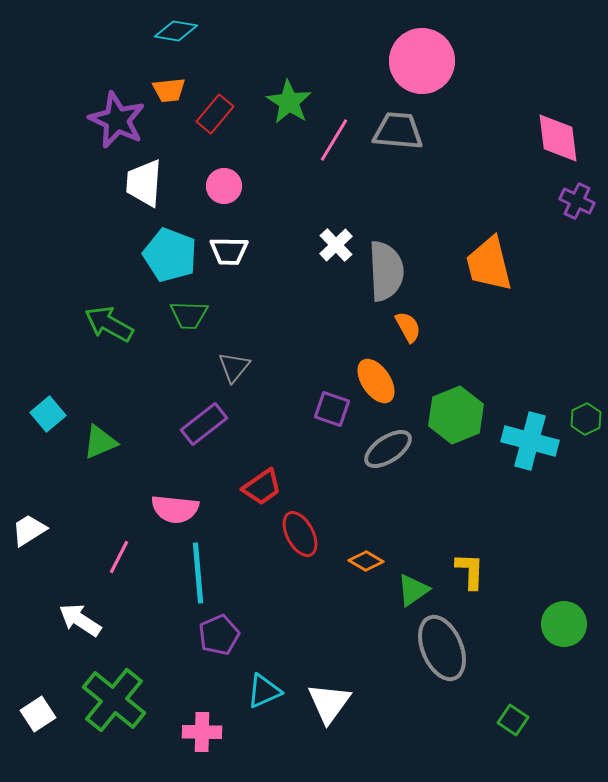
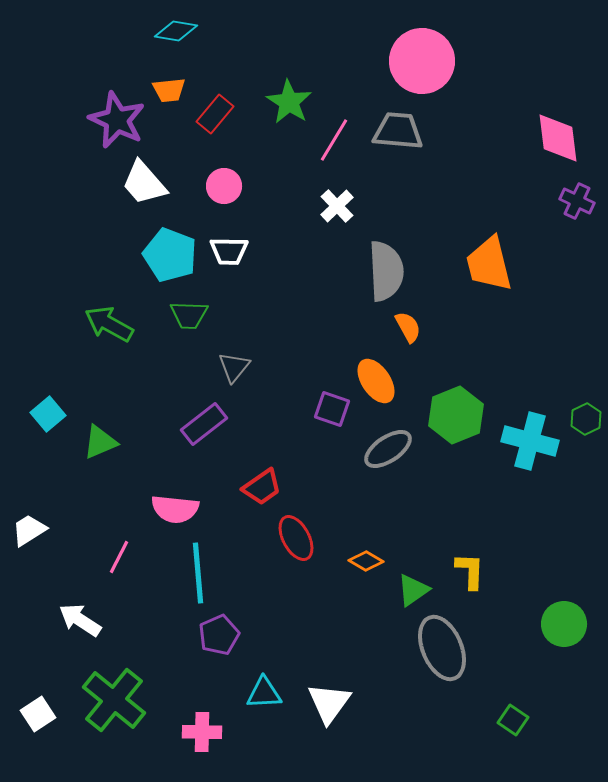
white trapezoid at (144, 183): rotated 45 degrees counterclockwise
white cross at (336, 245): moved 1 px right, 39 px up
red ellipse at (300, 534): moved 4 px left, 4 px down
cyan triangle at (264, 691): moved 2 px down; rotated 21 degrees clockwise
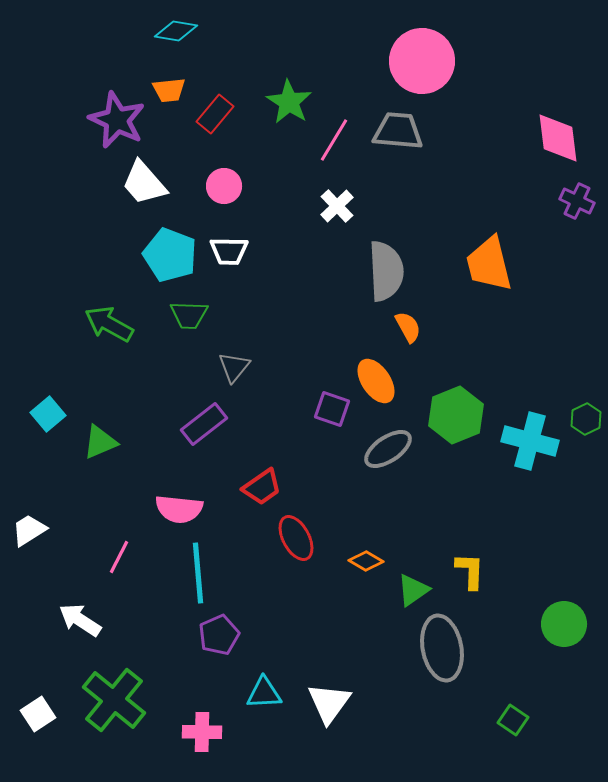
pink semicircle at (175, 509): moved 4 px right
gray ellipse at (442, 648): rotated 12 degrees clockwise
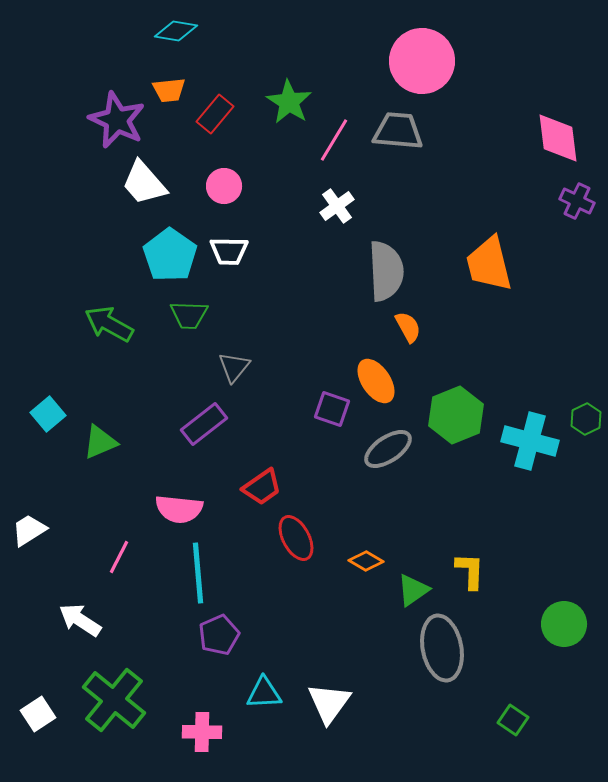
white cross at (337, 206): rotated 8 degrees clockwise
cyan pentagon at (170, 255): rotated 14 degrees clockwise
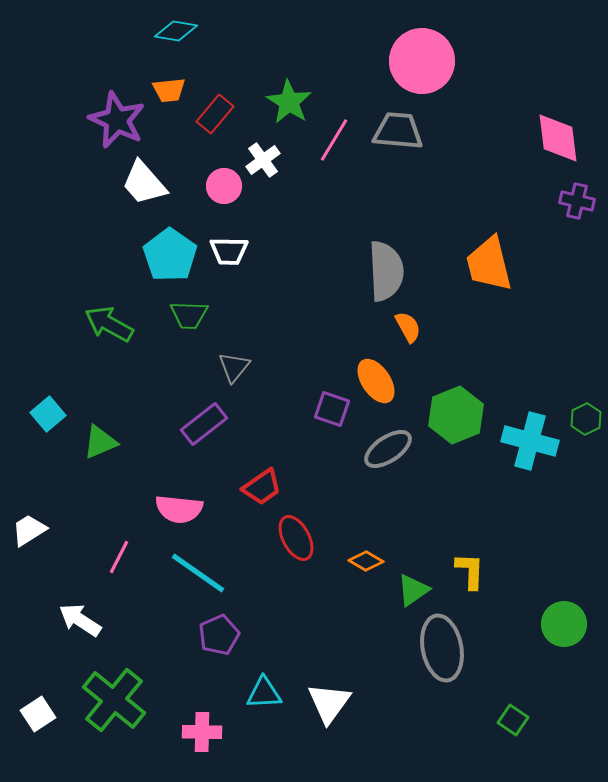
purple cross at (577, 201): rotated 12 degrees counterclockwise
white cross at (337, 206): moved 74 px left, 46 px up
cyan line at (198, 573): rotated 50 degrees counterclockwise
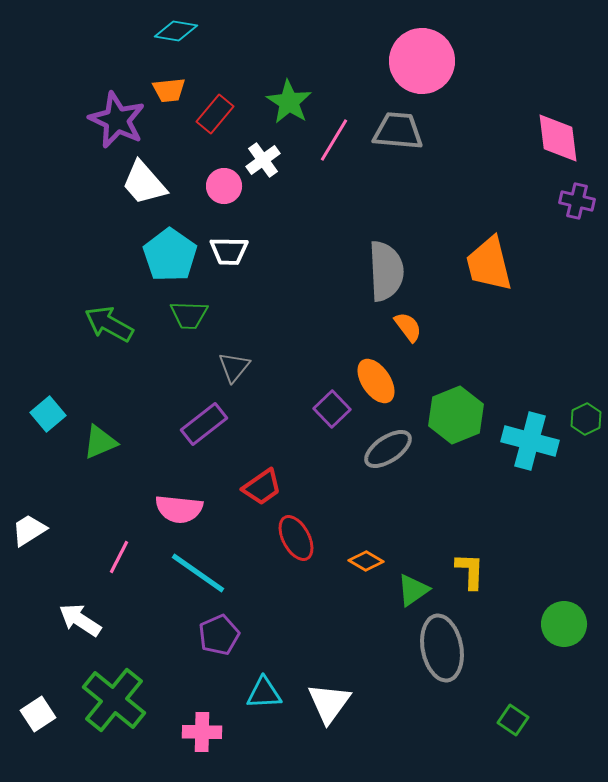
orange semicircle at (408, 327): rotated 8 degrees counterclockwise
purple square at (332, 409): rotated 27 degrees clockwise
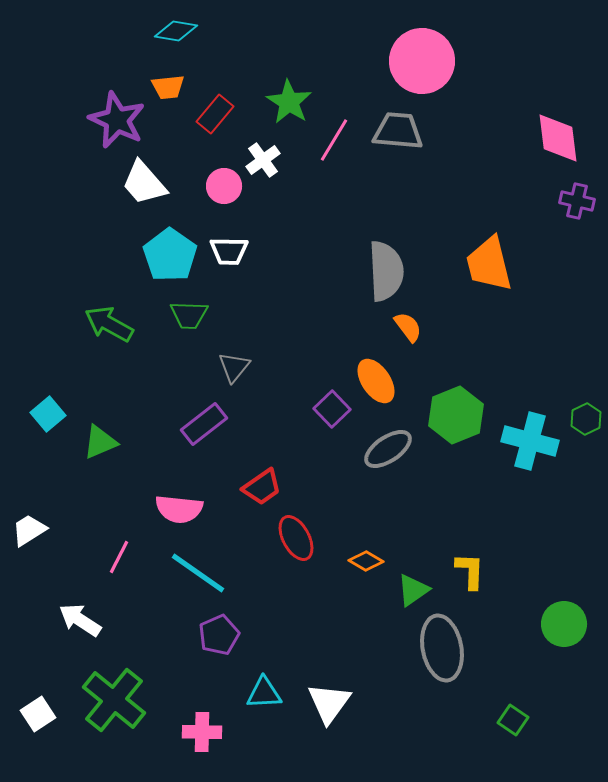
orange trapezoid at (169, 90): moved 1 px left, 3 px up
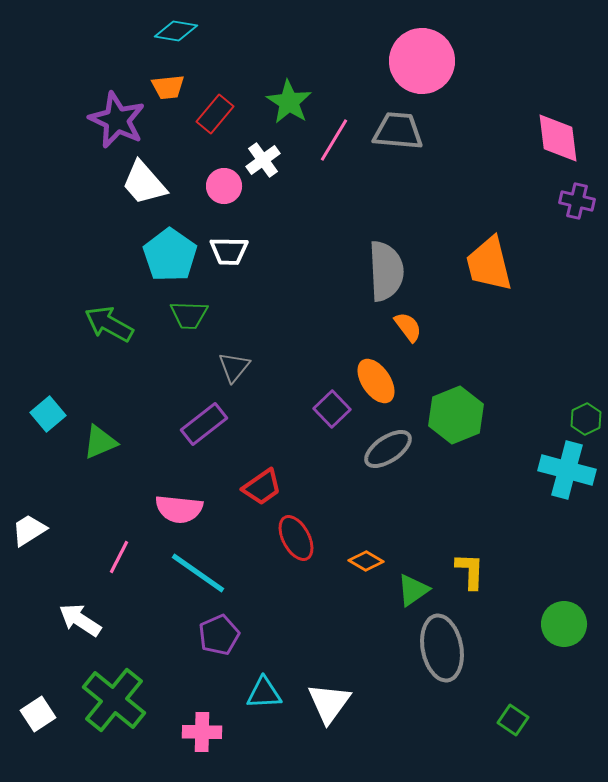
cyan cross at (530, 441): moved 37 px right, 29 px down
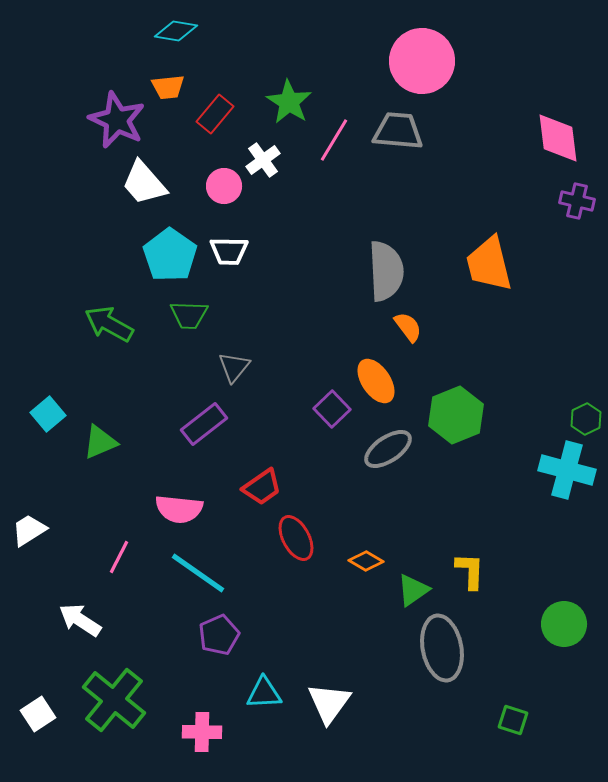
green square at (513, 720): rotated 16 degrees counterclockwise
